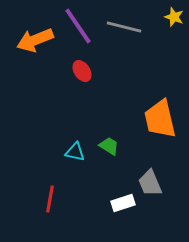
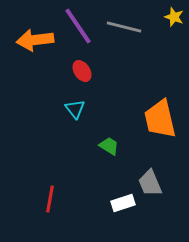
orange arrow: rotated 15 degrees clockwise
cyan triangle: moved 43 px up; rotated 40 degrees clockwise
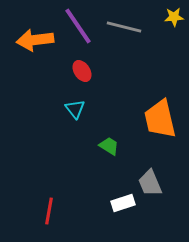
yellow star: rotated 24 degrees counterclockwise
red line: moved 1 px left, 12 px down
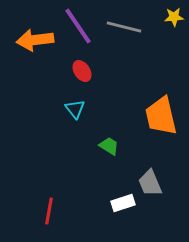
orange trapezoid: moved 1 px right, 3 px up
